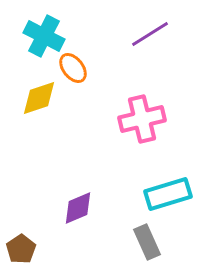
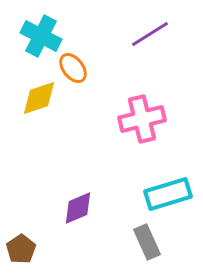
cyan cross: moved 3 px left
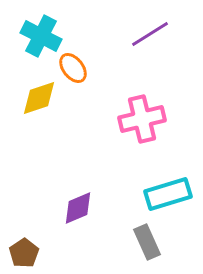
brown pentagon: moved 3 px right, 4 px down
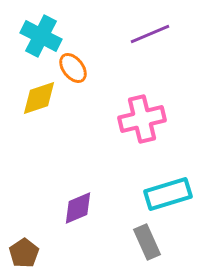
purple line: rotated 9 degrees clockwise
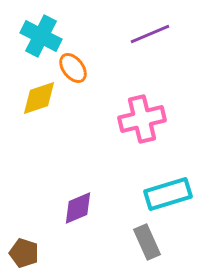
brown pentagon: rotated 20 degrees counterclockwise
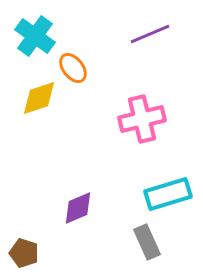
cyan cross: moved 6 px left; rotated 9 degrees clockwise
